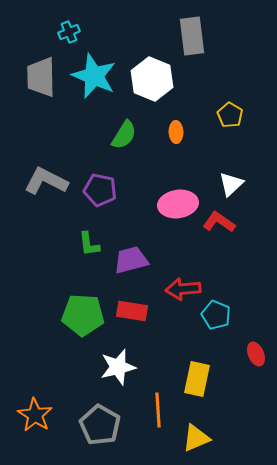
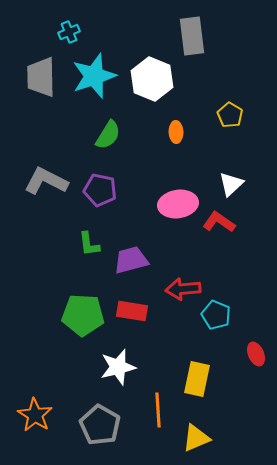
cyan star: rotated 30 degrees clockwise
green semicircle: moved 16 px left
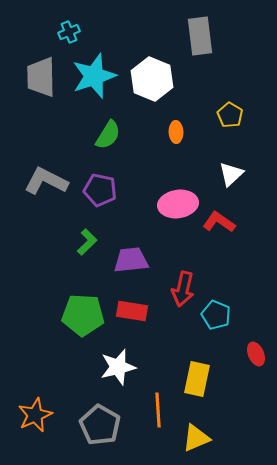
gray rectangle: moved 8 px right
white triangle: moved 10 px up
green L-shape: moved 2 px left, 2 px up; rotated 128 degrees counterclockwise
purple trapezoid: rotated 9 degrees clockwise
red arrow: rotated 72 degrees counterclockwise
orange star: rotated 16 degrees clockwise
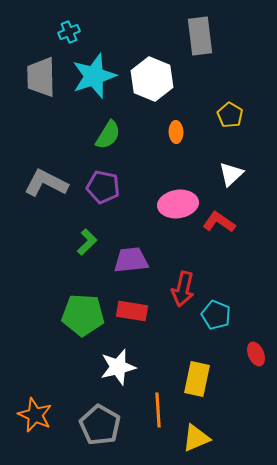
gray L-shape: moved 2 px down
purple pentagon: moved 3 px right, 3 px up
orange star: rotated 24 degrees counterclockwise
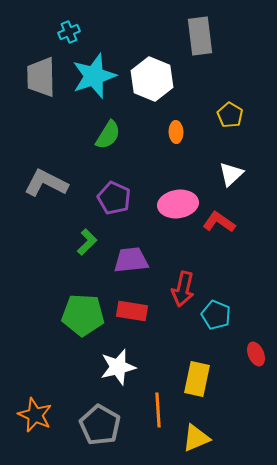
purple pentagon: moved 11 px right, 11 px down; rotated 12 degrees clockwise
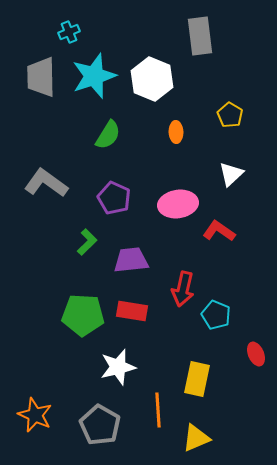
gray L-shape: rotated 9 degrees clockwise
red L-shape: moved 9 px down
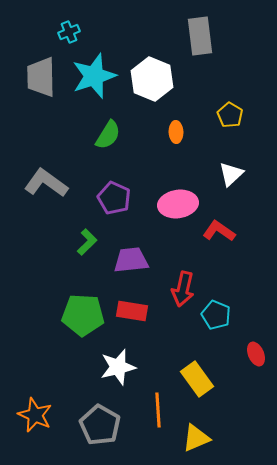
yellow rectangle: rotated 48 degrees counterclockwise
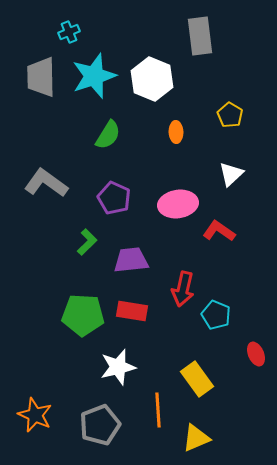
gray pentagon: rotated 21 degrees clockwise
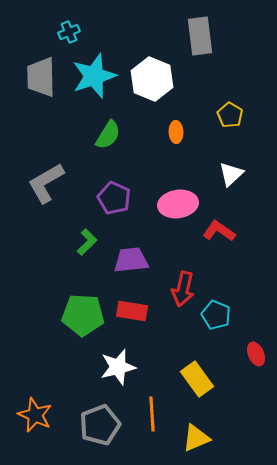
gray L-shape: rotated 66 degrees counterclockwise
orange line: moved 6 px left, 4 px down
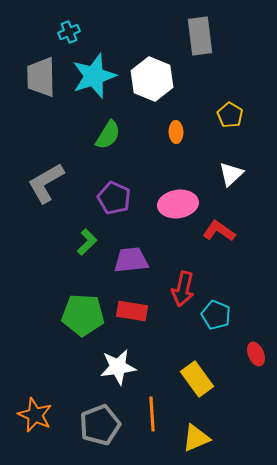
white star: rotated 6 degrees clockwise
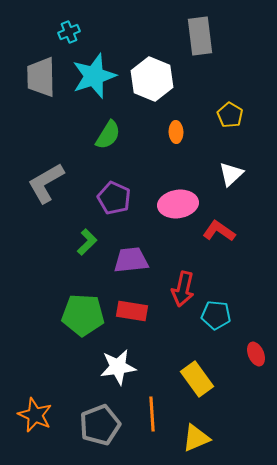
cyan pentagon: rotated 16 degrees counterclockwise
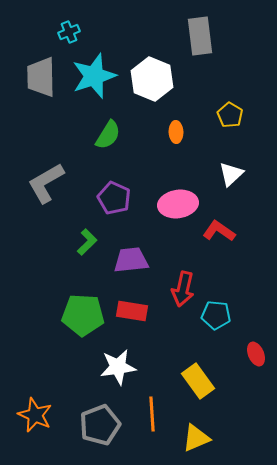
yellow rectangle: moved 1 px right, 2 px down
